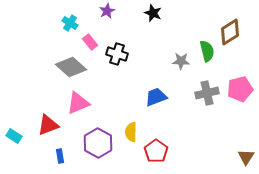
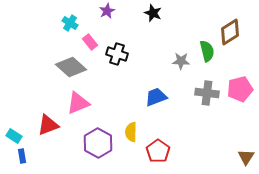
gray cross: rotated 20 degrees clockwise
red pentagon: moved 2 px right
blue rectangle: moved 38 px left
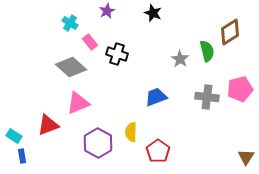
gray star: moved 1 px left, 2 px up; rotated 30 degrees clockwise
gray cross: moved 4 px down
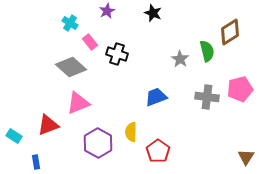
blue rectangle: moved 14 px right, 6 px down
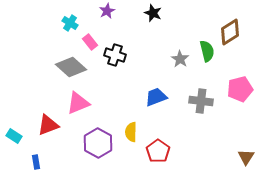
black cross: moved 2 px left, 1 px down
gray cross: moved 6 px left, 4 px down
